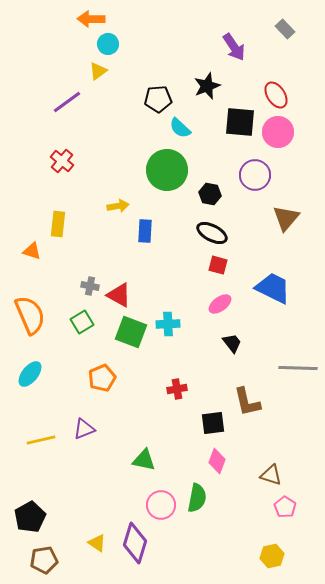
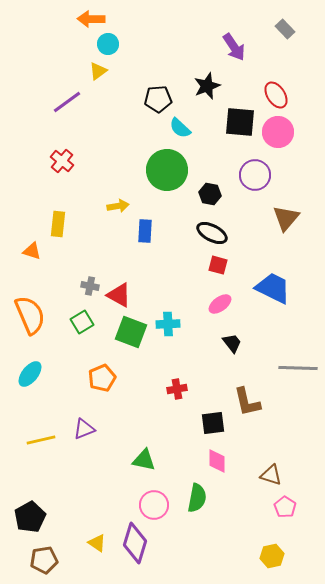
pink diamond at (217, 461): rotated 20 degrees counterclockwise
pink circle at (161, 505): moved 7 px left
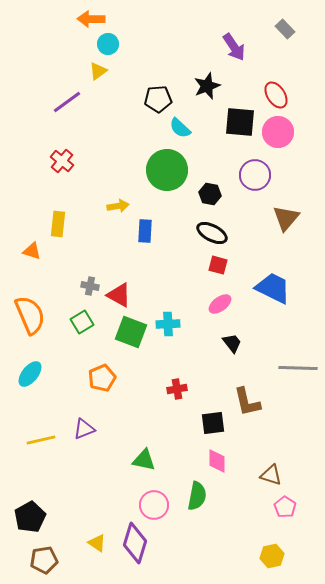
green semicircle at (197, 498): moved 2 px up
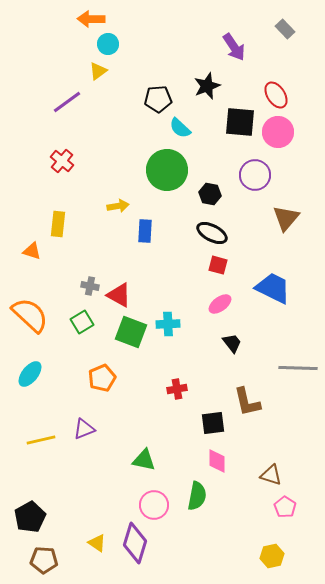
orange semicircle at (30, 315): rotated 24 degrees counterclockwise
brown pentagon at (44, 560): rotated 12 degrees clockwise
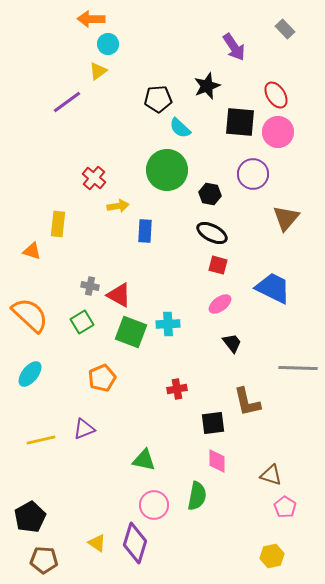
red cross at (62, 161): moved 32 px right, 17 px down
purple circle at (255, 175): moved 2 px left, 1 px up
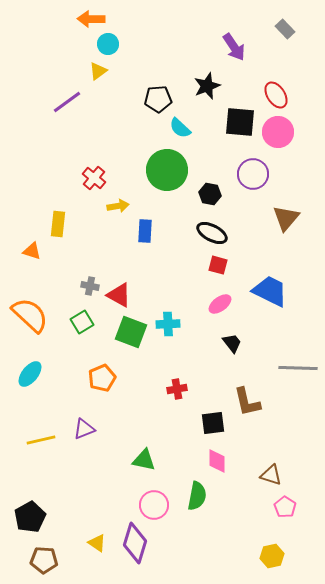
blue trapezoid at (273, 288): moved 3 px left, 3 px down
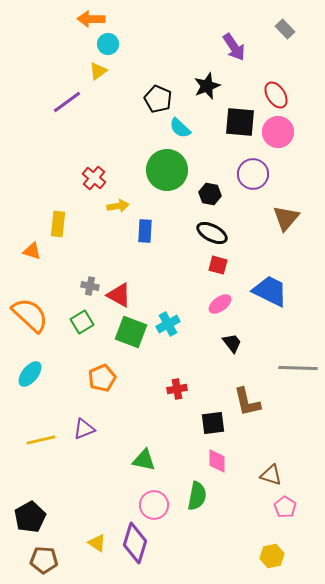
black pentagon at (158, 99): rotated 28 degrees clockwise
cyan cross at (168, 324): rotated 25 degrees counterclockwise
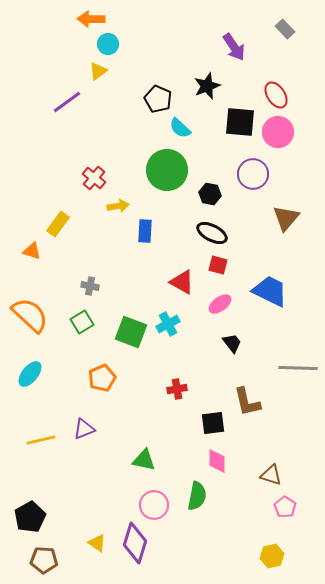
yellow rectangle at (58, 224): rotated 30 degrees clockwise
red triangle at (119, 295): moved 63 px right, 13 px up
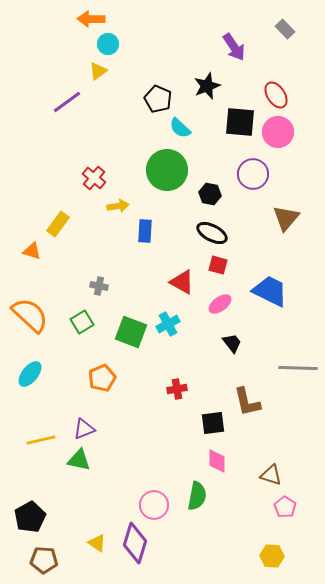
gray cross at (90, 286): moved 9 px right
green triangle at (144, 460): moved 65 px left
yellow hexagon at (272, 556): rotated 15 degrees clockwise
